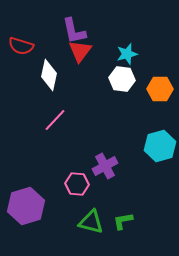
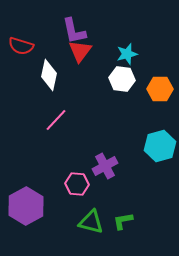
pink line: moved 1 px right
purple hexagon: rotated 12 degrees counterclockwise
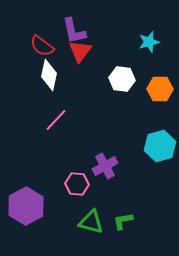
red semicircle: moved 21 px right; rotated 20 degrees clockwise
cyan star: moved 22 px right, 12 px up
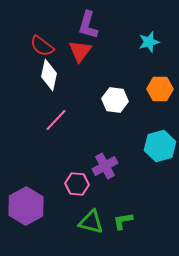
purple L-shape: moved 14 px right, 6 px up; rotated 28 degrees clockwise
white hexagon: moved 7 px left, 21 px down
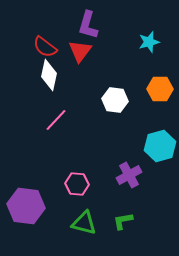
red semicircle: moved 3 px right, 1 px down
purple cross: moved 24 px right, 9 px down
purple hexagon: rotated 24 degrees counterclockwise
green triangle: moved 7 px left, 1 px down
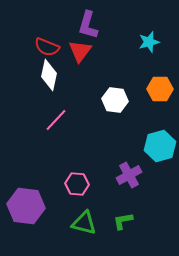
red semicircle: moved 2 px right; rotated 15 degrees counterclockwise
